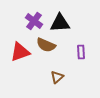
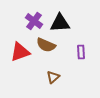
brown triangle: moved 4 px left
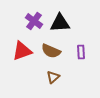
brown semicircle: moved 5 px right, 6 px down
red triangle: moved 2 px right, 1 px up
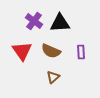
red triangle: rotated 45 degrees counterclockwise
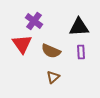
black triangle: moved 19 px right, 4 px down
red triangle: moved 7 px up
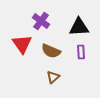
purple cross: moved 7 px right
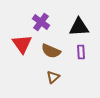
purple cross: moved 1 px down
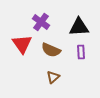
brown semicircle: moved 1 px up
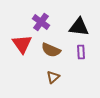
black triangle: rotated 10 degrees clockwise
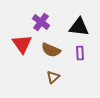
purple rectangle: moved 1 px left, 1 px down
